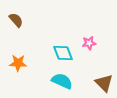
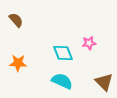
brown triangle: moved 1 px up
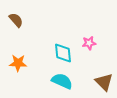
cyan diamond: rotated 15 degrees clockwise
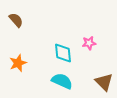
orange star: rotated 24 degrees counterclockwise
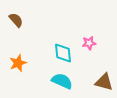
brown triangle: rotated 30 degrees counterclockwise
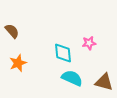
brown semicircle: moved 4 px left, 11 px down
cyan semicircle: moved 10 px right, 3 px up
